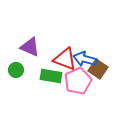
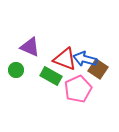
green rectangle: rotated 20 degrees clockwise
pink pentagon: moved 8 px down
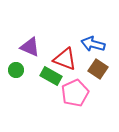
blue arrow: moved 8 px right, 15 px up
pink pentagon: moved 3 px left, 4 px down
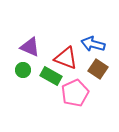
red triangle: moved 1 px right, 1 px up
green circle: moved 7 px right
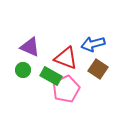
blue arrow: rotated 30 degrees counterclockwise
pink pentagon: moved 9 px left, 4 px up
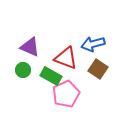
pink pentagon: moved 5 px down
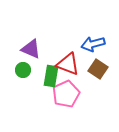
purple triangle: moved 1 px right, 2 px down
red triangle: moved 2 px right, 6 px down
green rectangle: rotated 70 degrees clockwise
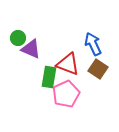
blue arrow: rotated 80 degrees clockwise
green circle: moved 5 px left, 32 px up
green rectangle: moved 2 px left, 1 px down
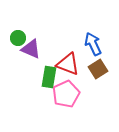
brown square: rotated 24 degrees clockwise
